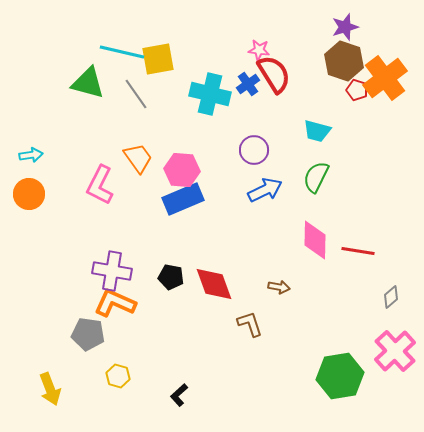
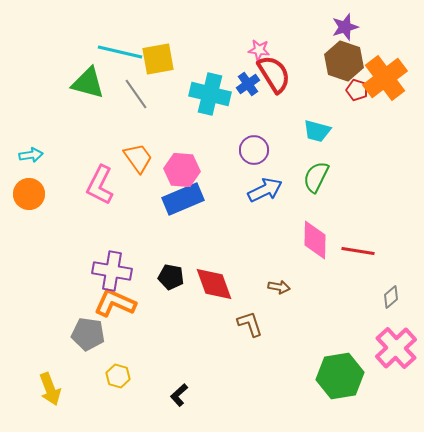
cyan line: moved 2 px left
pink cross: moved 1 px right, 3 px up
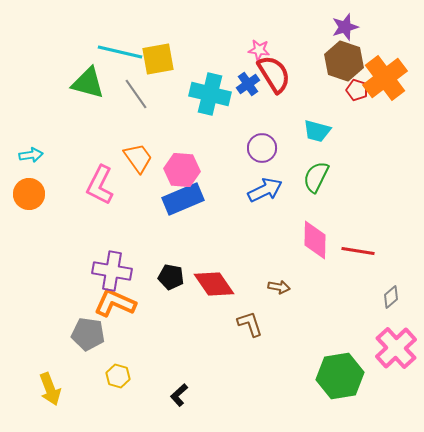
purple circle: moved 8 px right, 2 px up
red diamond: rotated 15 degrees counterclockwise
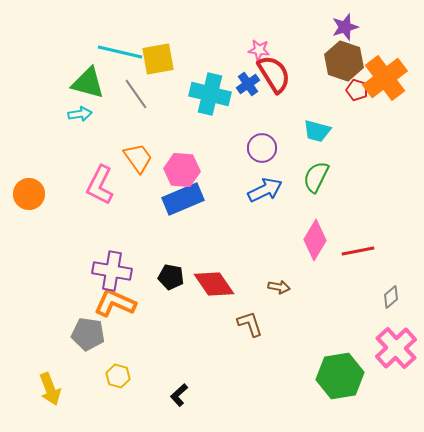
cyan arrow: moved 49 px right, 41 px up
pink diamond: rotated 30 degrees clockwise
red line: rotated 20 degrees counterclockwise
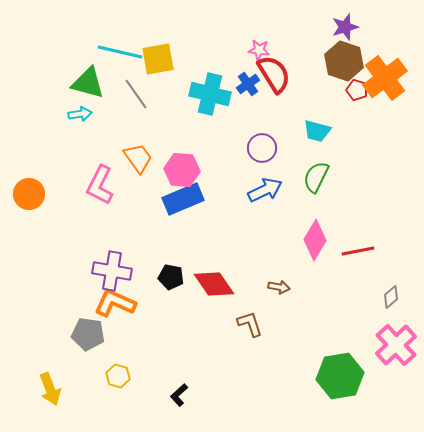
pink cross: moved 3 px up
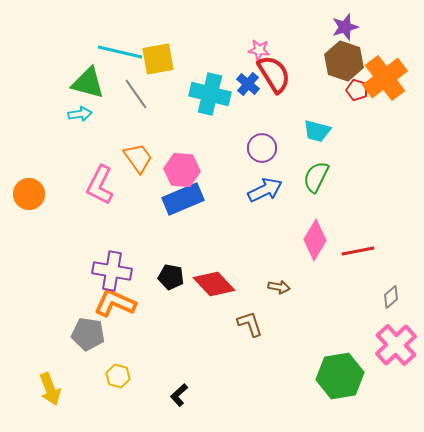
blue cross: rotated 15 degrees counterclockwise
red diamond: rotated 9 degrees counterclockwise
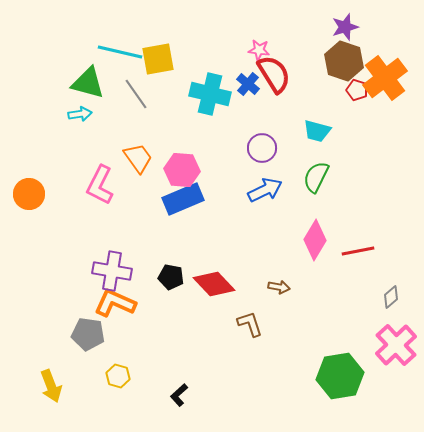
yellow arrow: moved 1 px right, 3 px up
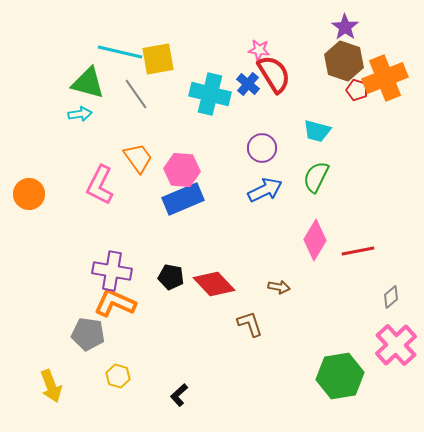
purple star: rotated 20 degrees counterclockwise
orange cross: rotated 15 degrees clockwise
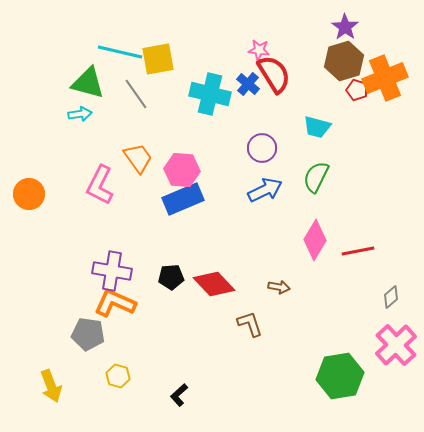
brown hexagon: rotated 24 degrees clockwise
cyan trapezoid: moved 4 px up
black pentagon: rotated 15 degrees counterclockwise
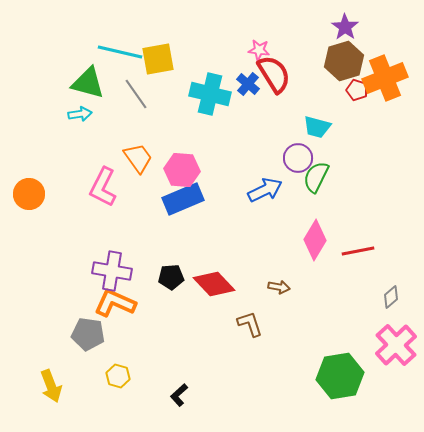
purple circle: moved 36 px right, 10 px down
pink L-shape: moved 3 px right, 2 px down
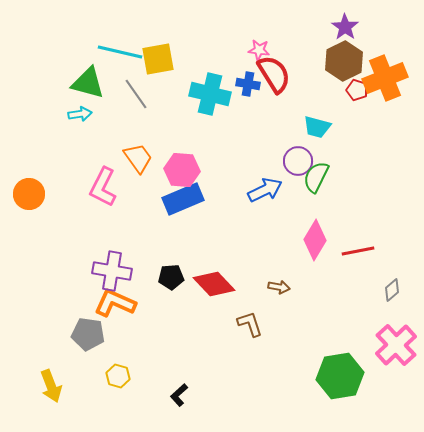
brown hexagon: rotated 9 degrees counterclockwise
blue cross: rotated 30 degrees counterclockwise
purple circle: moved 3 px down
gray diamond: moved 1 px right, 7 px up
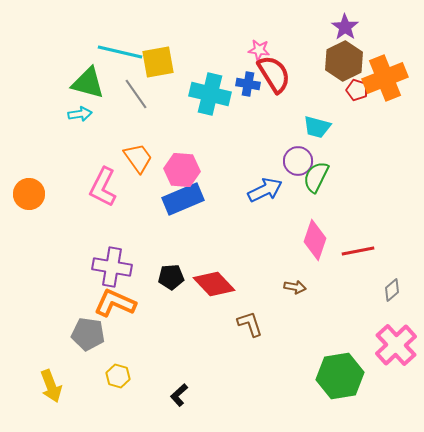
yellow square: moved 3 px down
pink diamond: rotated 12 degrees counterclockwise
purple cross: moved 4 px up
brown arrow: moved 16 px right
